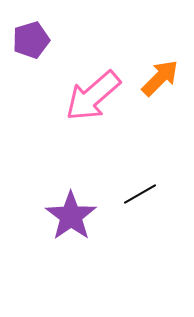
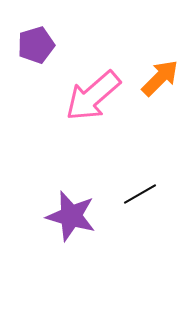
purple pentagon: moved 5 px right, 5 px down
purple star: rotated 21 degrees counterclockwise
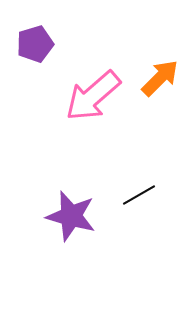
purple pentagon: moved 1 px left, 1 px up
black line: moved 1 px left, 1 px down
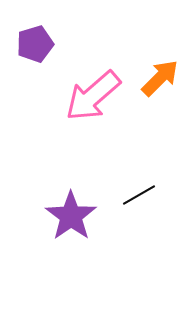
purple star: rotated 21 degrees clockwise
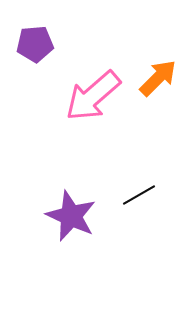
purple pentagon: rotated 12 degrees clockwise
orange arrow: moved 2 px left
purple star: rotated 12 degrees counterclockwise
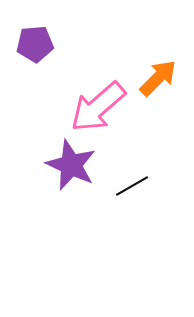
pink arrow: moved 5 px right, 11 px down
black line: moved 7 px left, 9 px up
purple star: moved 51 px up
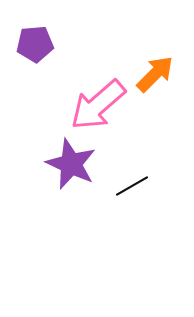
orange arrow: moved 3 px left, 4 px up
pink arrow: moved 2 px up
purple star: moved 1 px up
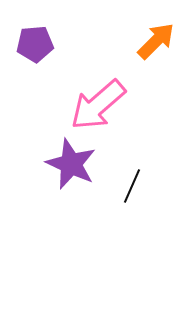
orange arrow: moved 1 px right, 33 px up
black line: rotated 36 degrees counterclockwise
